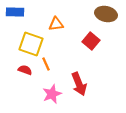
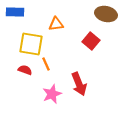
yellow square: rotated 10 degrees counterclockwise
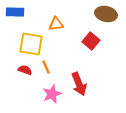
orange line: moved 3 px down
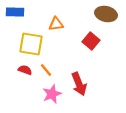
orange line: moved 3 px down; rotated 16 degrees counterclockwise
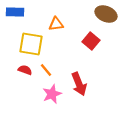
brown ellipse: rotated 10 degrees clockwise
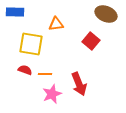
orange line: moved 1 px left, 4 px down; rotated 48 degrees counterclockwise
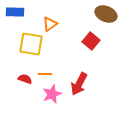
orange triangle: moved 6 px left; rotated 28 degrees counterclockwise
red semicircle: moved 9 px down
red arrow: rotated 50 degrees clockwise
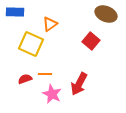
yellow square: rotated 15 degrees clockwise
red semicircle: rotated 40 degrees counterclockwise
pink star: rotated 24 degrees counterclockwise
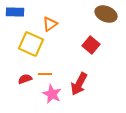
red square: moved 4 px down
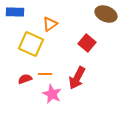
red square: moved 4 px left, 2 px up
red arrow: moved 2 px left, 6 px up
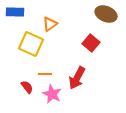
red square: moved 4 px right
red semicircle: moved 2 px right, 8 px down; rotated 72 degrees clockwise
